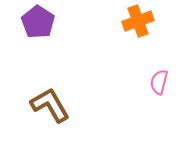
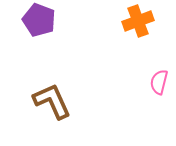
purple pentagon: moved 1 px right, 2 px up; rotated 12 degrees counterclockwise
brown L-shape: moved 2 px right, 4 px up; rotated 6 degrees clockwise
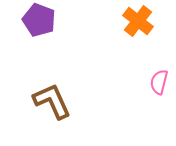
orange cross: rotated 32 degrees counterclockwise
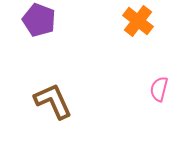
pink semicircle: moved 7 px down
brown L-shape: moved 1 px right
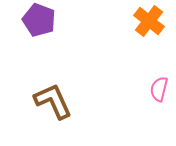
orange cross: moved 11 px right
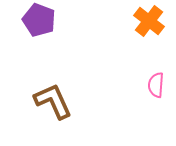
pink semicircle: moved 3 px left, 4 px up; rotated 10 degrees counterclockwise
